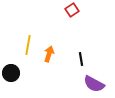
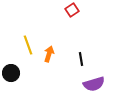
yellow line: rotated 30 degrees counterclockwise
purple semicircle: rotated 45 degrees counterclockwise
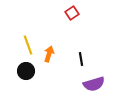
red square: moved 3 px down
black circle: moved 15 px right, 2 px up
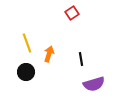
yellow line: moved 1 px left, 2 px up
black circle: moved 1 px down
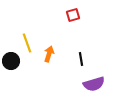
red square: moved 1 px right, 2 px down; rotated 16 degrees clockwise
black circle: moved 15 px left, 11 px up
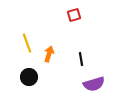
red square: moved 1 px right
black circle: moved 18 px right, 16 px down
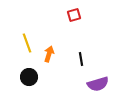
purple semicircle: moved 4 px right
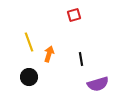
yellow line: moved 2 px right, 1 px up
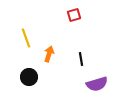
yellow line: moved 3 px left, 4 px up
purple semicircle: moved 1 px left
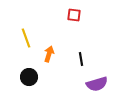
red square: rotated 24 degrees clockwise
